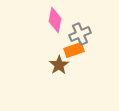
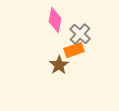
gray cross: rotated 25 degrees counterclockwise
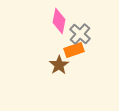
pink diamond: moved 4 px right, 1 px down
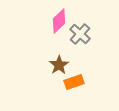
pink diamond: rotated 35 degrees clockwise
orange rectangle: moved 32 px down
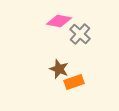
pink diamond: rotated 55 degrees clockwise
brown star: moved 4 px down; rotated 18 degrees counterclockwise
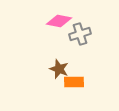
gray cross: rotated 30 degrees clockwise
orange rectangle: rotated 18 degrees clockwise
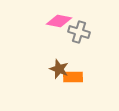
gray cross: moved 1 px left, 2 px up; rotated 35 degrees clockwise
orange rectangle: moved 1 px left, 5 px up
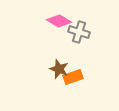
pink diamond: rotated 20 degrees clockwise
orange rectangle: rotated 18 degrees counterclockwise
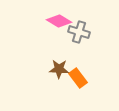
brown star: rotated 18 degrees counterclockwise
orange rectangle: moved 5 px right, 1 px down; rotated 72 degrees clockwise
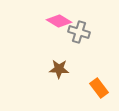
orange rectangle: moved 21 px right, 10 px down
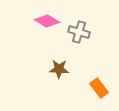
pink diamond: moved 12 px left
